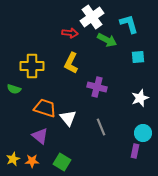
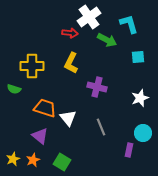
white cross: moved 3 px left
purple rectangle: moved 6 px left, 1 px up
orange star: moved 1 px right, 1 px up; rotated 24 degrees counterclockwise
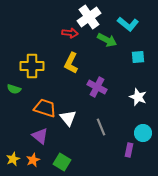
cyan L-shape: moved 1 px left; rotated 145 degrees clockwise
purple cross: rotated 12 degrees clockwise
white star: moved 2 px left, 1 px up; rotated 30 degrees counterclockwise
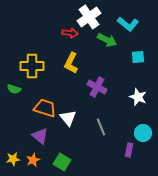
yellow star: rotated 16 degrees clockwise
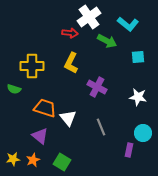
green arrow: moved 1 px down
white star: rotated 12 degrees counterclockwise
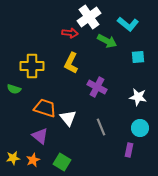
cyan circle: moved 3 px left, 5 px up
yellow star: moved 1 px up
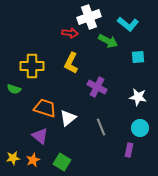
white cross: rotated 15 degrees clockwise
green arrow: moved 1 px right
white triangle: rotated 30 degrees clockwise
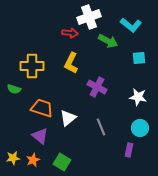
cyan L-shape: moved 3 px right, 1 px down
cyan square: moved 1 px right, 1 px down
orange trapezoid: moved 3 px left
